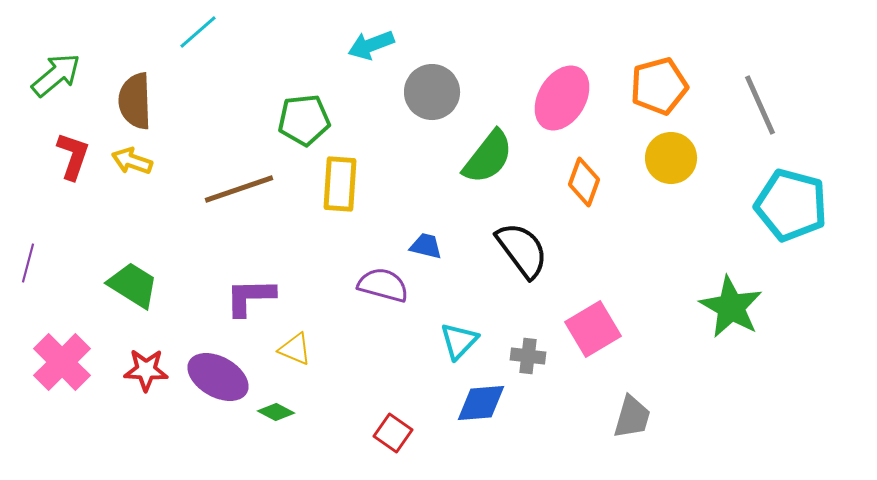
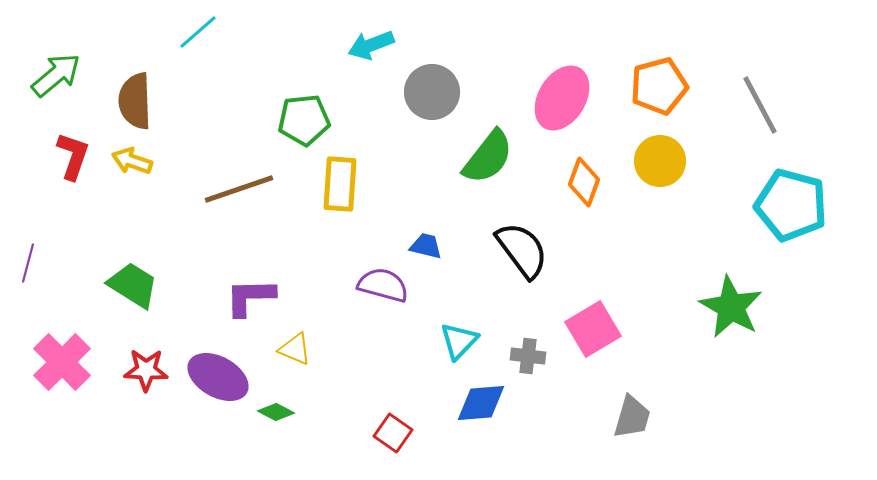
gray line: rotated 4 degrees counterclockwise
yellow circle: moved 11 px left, 3 px down
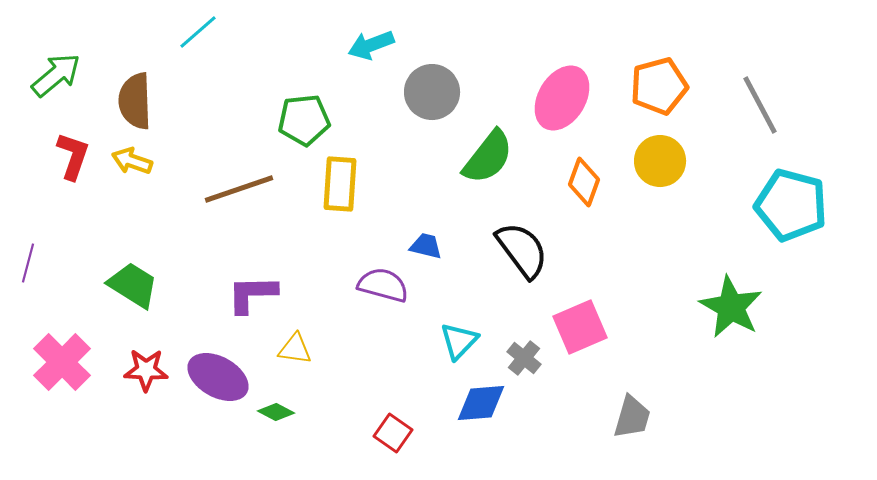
purple L-shape: moved 2 px right, 3 px up
pink square: moved 13 px left, 2 px up; rotated 8 degrees clockwise
yellow triangle: rotated 15 degrees counterclockwise
gray cross: moved 4 px left, 2 px down; rotated 32 degrees clockwise
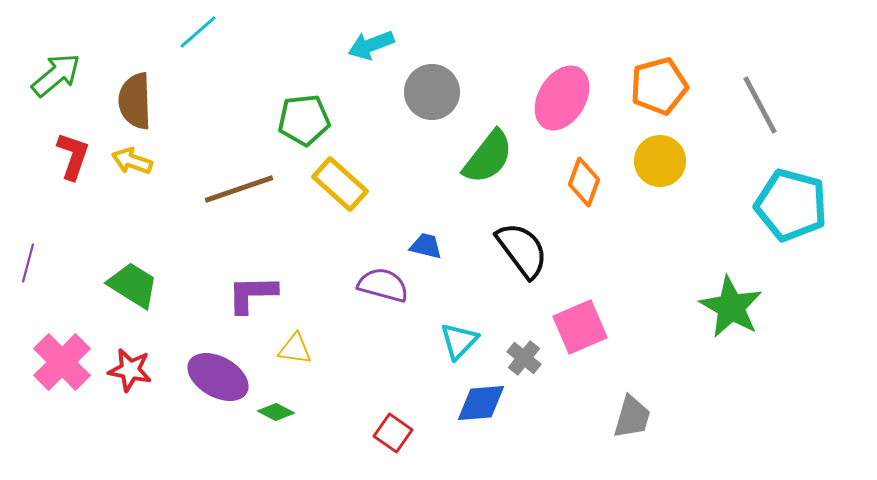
yellow rectangle: rotated 52 degrees counterclockwise
red star: moved 16 px left; rotated 9 degrees clockwise
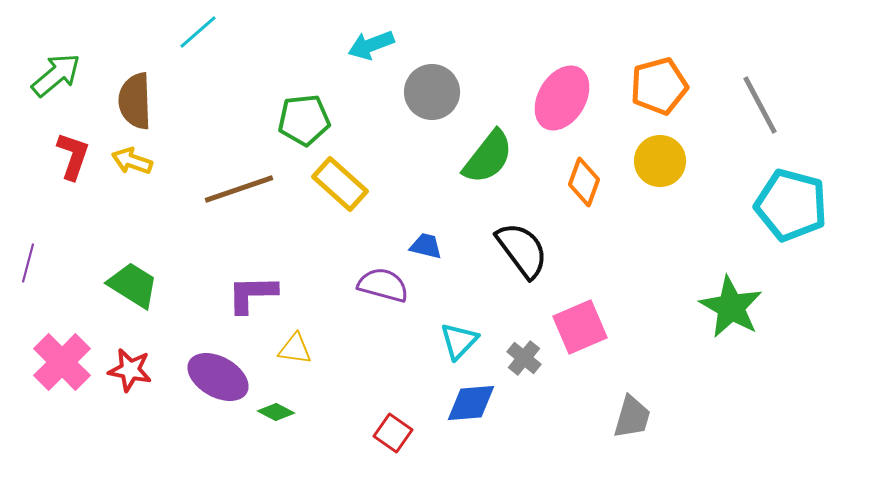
blue diamond: moved 10 px left
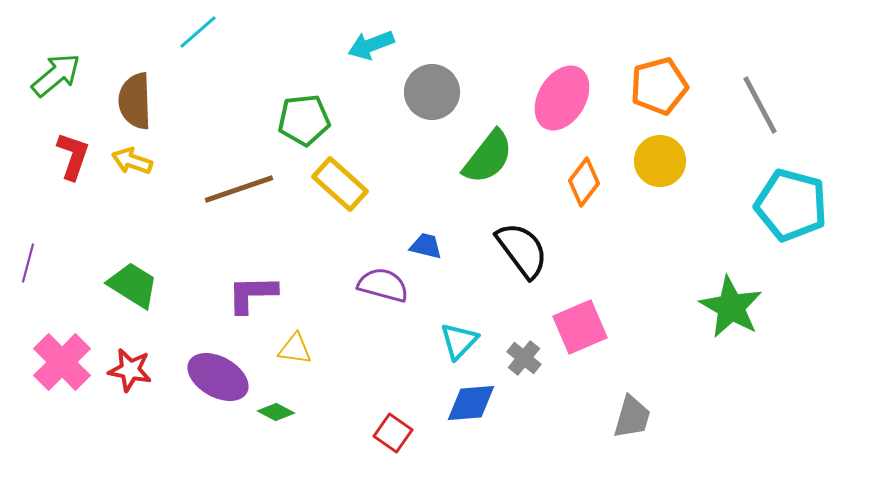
orange diamond: rotated 18 degrees clockwise
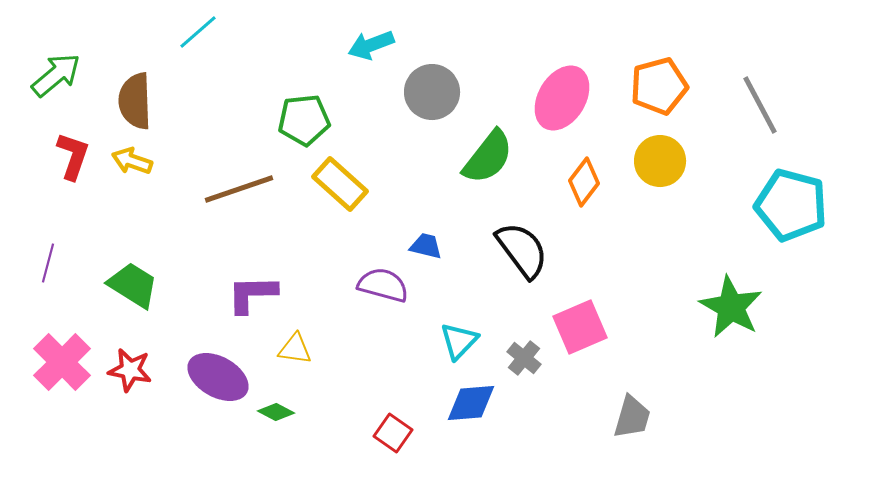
purple line: moved 20 px right
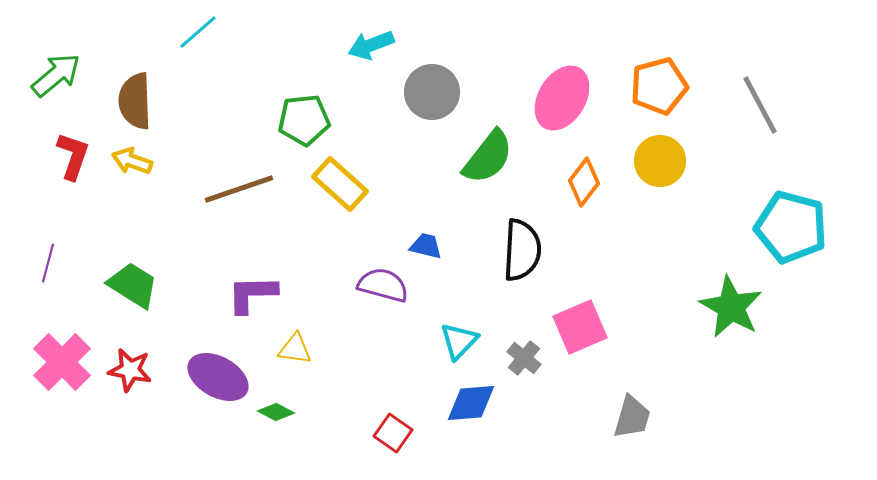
cyan pentagon: moved 22 px down
black semicircle: rotated 40 degrees clockwise
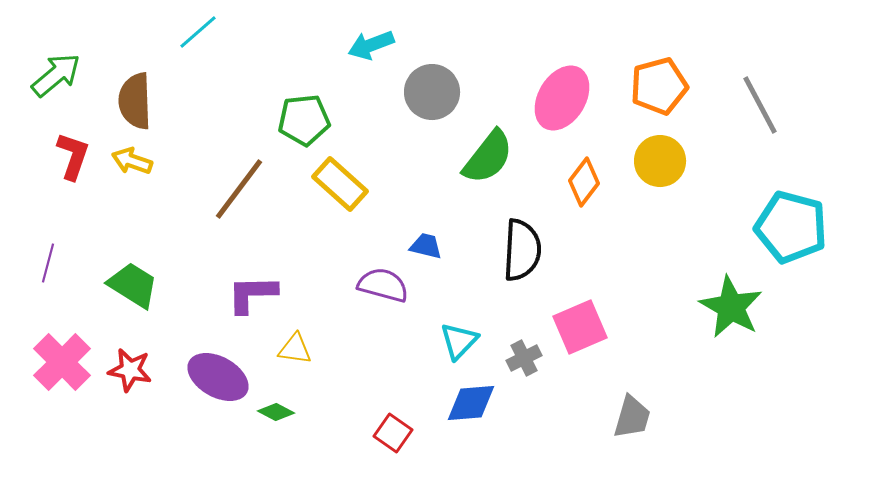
brown line: rotated 34 degrees counterclockwise
gray cross: rotated 24 degrees clockwise
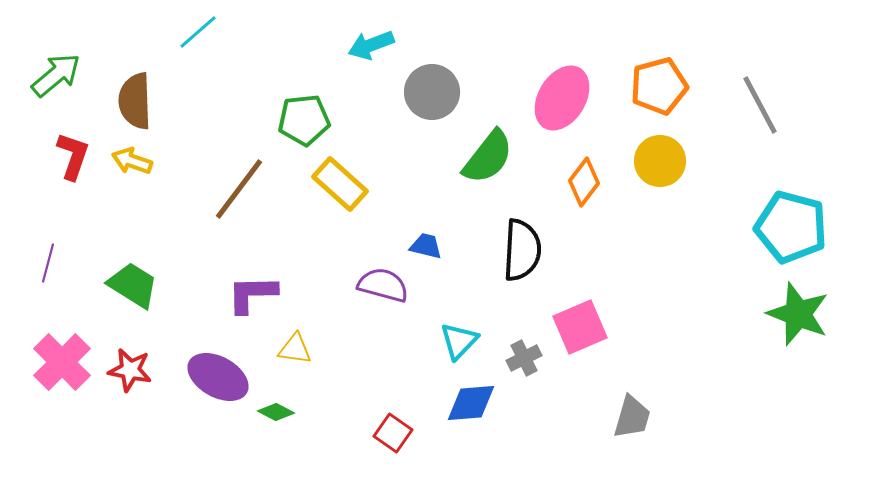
green star: moved 67 px right, 7 px down; rotated 8 degrees counterclockwise
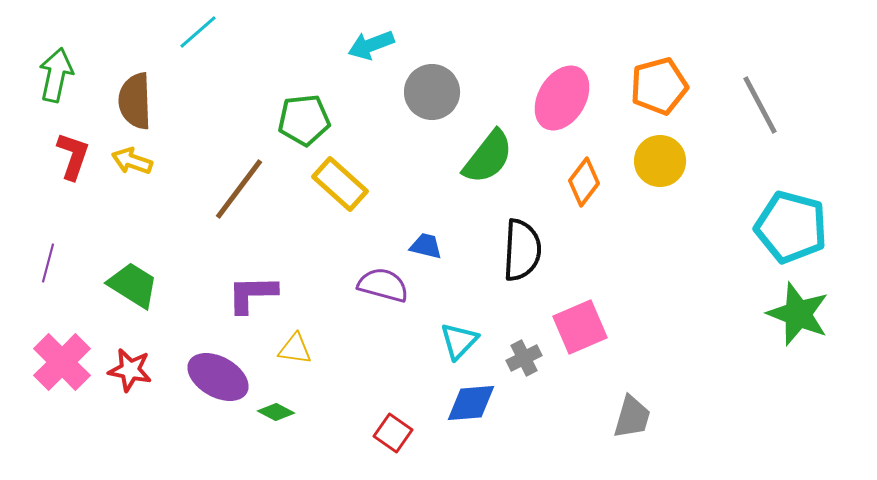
green arrow: rotated 38 degrees counterclockwise
